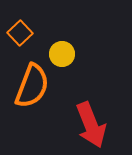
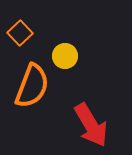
yellow circle: moved 3 px right, 2 px down
red arrow: rotated 9 degrees counterclockwise
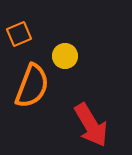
orange square: moved 1 px left, 1 px down; rotated 20 degrees clockwise
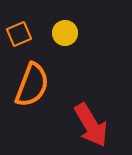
yellow circle: moved 23 px up
orange semicircle: moved 1 px up
